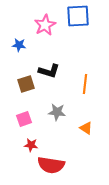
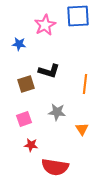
blue star: moved 1 px up
orange triangle: moved 4 px left, 1 px down; rotated 24 degrees clockwise
red semicircle: moved 4 px right, 2 px down
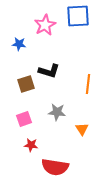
orange line: moved 3 px right
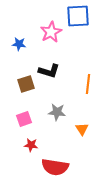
pink star: moved 6 px right, 7 px down
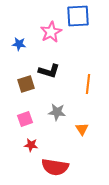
pink square: moved 1 px right
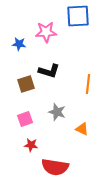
pink star: moved 5 px left; rotated 25 degrees clockwise
gray star: rotated 12 degrees clockwise
orange triangle: rotated 32 degrees counterclockwise
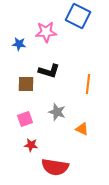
blue square: rotated 30 degrees clockwise
brown square: rotated 18 degrees clockwise
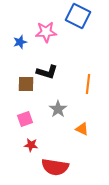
blue star: moved 1 px right, 2 px up; rotated 24 degrees counterclockwise
black L-shape: moved 2 px left, 1 px down
gray star: moved 1 px right, 3 px up; rotated 18 degrees clockwise
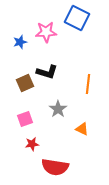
blue square: moved 1 px left, 2 px down
brown square: moved 1 px left, 1 px up; rotated 24 degrees counterclockwise
red star: moved 1 px right, 1 px up; rotated 16 degrees counterclockwise
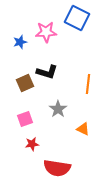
orange triangle: moved 1 px right
red semicircle: moved 2 px right, 1 px down
